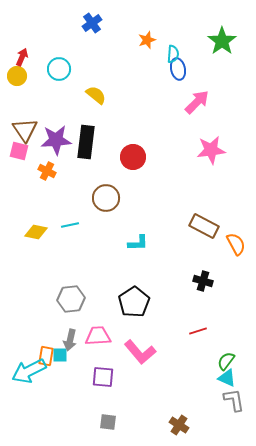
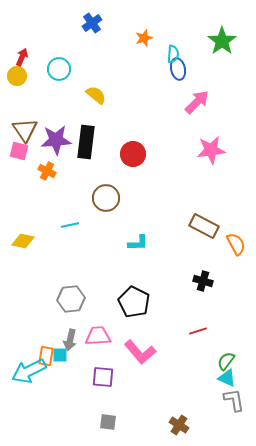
orange star: moved 3 px left, 2 px up
red circle: moved 3 px up
yellow diamond: moved 13 px left, 9 px down
black pentagon: rotated 12 degrees counterclockwise
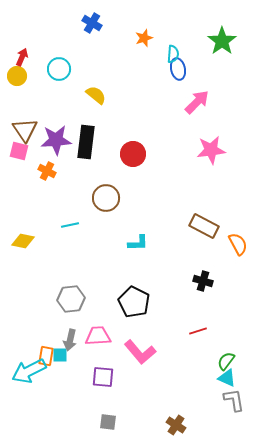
blue cross: rotated 24 degrees counterclockwise
orange semicircle: moved 2 px right
brown cross: moved 3 px left
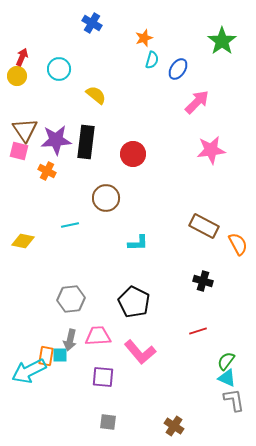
cyan semicircle: moved 21 px left, 6 px down; rotated 12 degrees clockwise
blue ellipse: rotated 45 degrees clockwise
brown cross: moved 2 px left, 1 px down
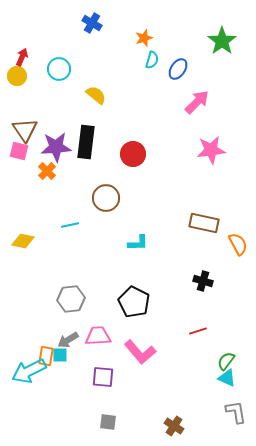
purple star: moved 7 px down
orange cross: rotated 18 degrees clockwise
brown rectangle: moved 3 px up; rotated 16 degrees counterclockwise
gray arrow: moved 2 px left; rotated 45 degrees clockwise
gray L-shape: moved 2 px right, 12 px down
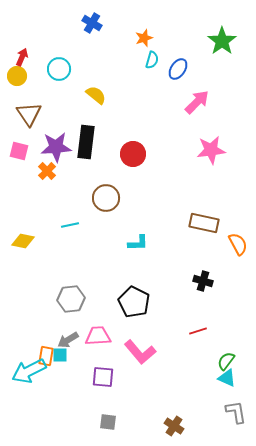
brown triangle: moved 4 px right, 16 px up
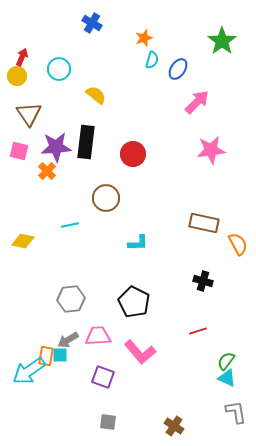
cyan arrow: rotated 8 degrees counterclockwise
purple square: rotated 15 degrees clockwise
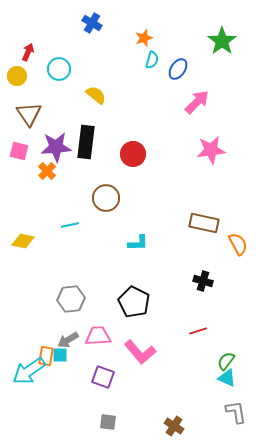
red arrow: moved 6 px right, 5 px up
